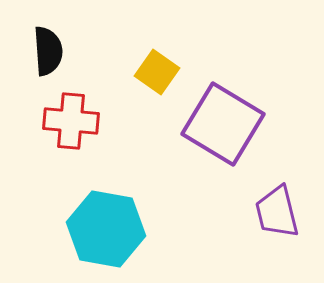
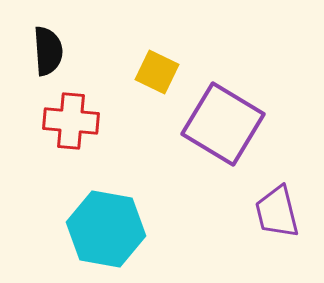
yellow square: rotated 9 degrees counterclockwise
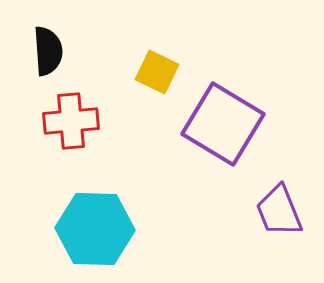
red cross: rotated 10 degrees counterclockwise
purple trapezoid: moved 2 px right, 1 px up; rotated 8 degrees counterclockwise
cyan hexagon: moved 11 px left; rotated 8 degrees counterclockwise
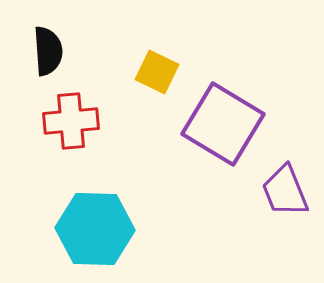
purple trapezoid: moved 6 px right, 20 px up
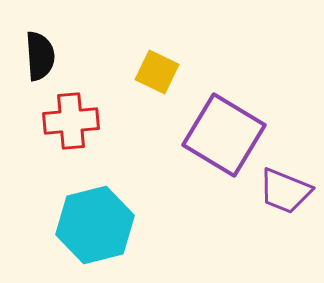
black semicircle: moved 8 px left, 5 px down
purple square: moved 1 px right, 11 px down
purple trapezoid: rotated 46 degrees counterclockwise
cyan hexagon: moved 4 px up; rotated 16 degrees counterclockwise
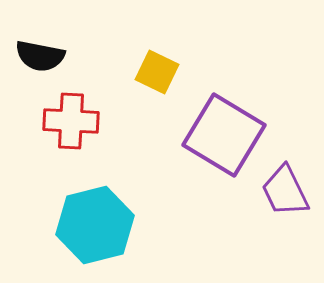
black semicircle: rotated 105 degrees clockwise
red cross: rotated 8 degrees clockwise
purple trapezoid: rotated 42 degrees clockwise
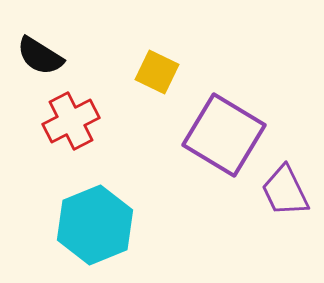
black semicircle: rotated 21 degrees clockwise
red cross: rotated 30 degrees counterclockwise
cyan hexagon: rotated 8 degrees counterclockwise
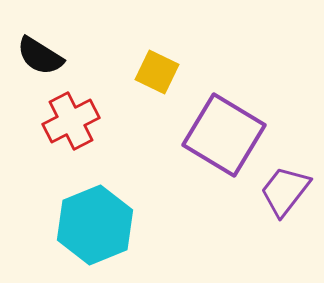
purple trapezoid: rotated 64 degrees clockwise
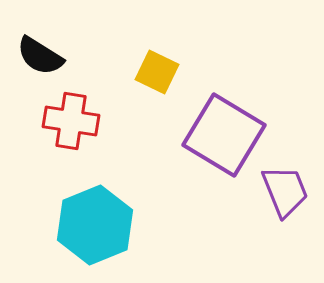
red cross: rotated 36 degrees clockwise
purple trapezoid: rotated 120 degrees clockwise
